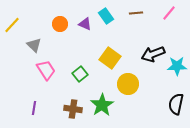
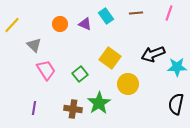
pink line: rotated 21 degrees counterclockwise
cyan star: moved 1 px down
green star: moved 3 px left, 2 px up
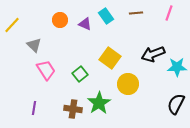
orange circle: moved 4 px up
black semicircle: rotated 15 degrees clockwise
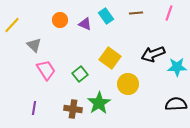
black semicircle: rotated 60 degrees clockwise
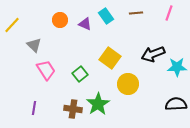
green star: moved 1 px left, 1 px down
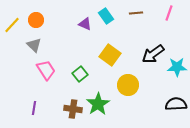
orange circle: moved 24 px left
black arrow: rotated 15 degrees counterclockwise
yellow square: moved 3 px up
yellow circle: moved 1 px down
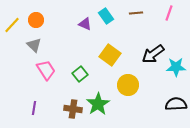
cyan star: moved 1 px left
